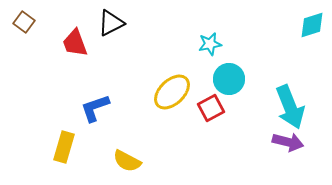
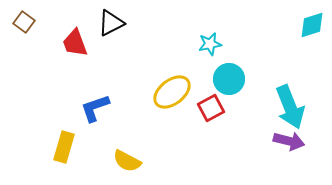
yellow ellipse: rotated 6 degrees clockwise
purple arrow: moved 1 px right, 1 px up
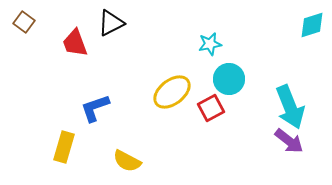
purple arrow: rotated 24 degrees clockwise
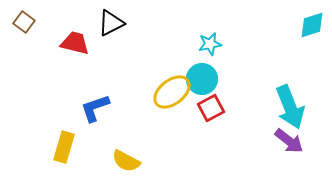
red trapezoid: rotated 124 degrees clockwise
cyan circle: moved 27 px left
yellow semicircle: moved 1 px left
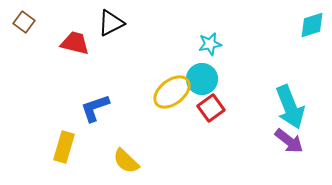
red square: rotated 8 degrees counterclockwise
yellow semicircle: rotated 16 degrees clockwise
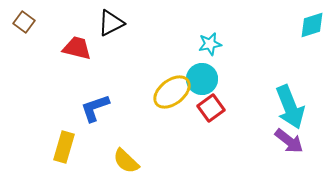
red trapezoid: moved 2 px right, 5 px down
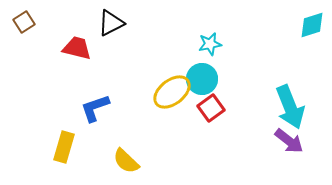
brown square: rotated 20 degrees clockwise
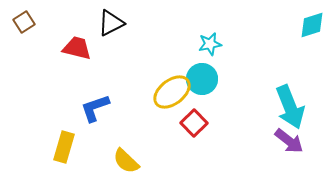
red square: moved 17 px left, 15 px down; rotated 8 degrees counterclockwise
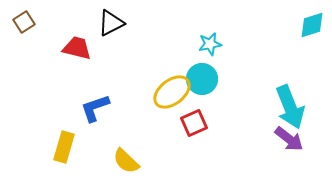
red square: rotated 20 degrees clockwise
purple arrow: moved 2 px up
